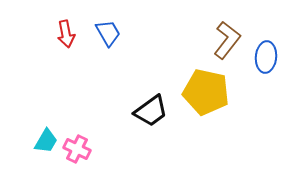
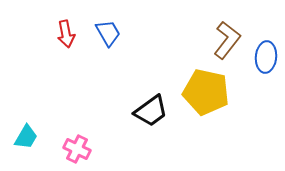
cyan trapezoid: moved 20 px left, 4 px up
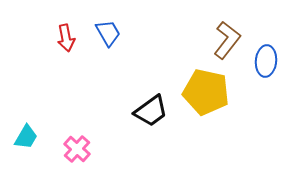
red arrow: moved 4 px down
blue ellipse: moved 4 px down
pink cross: rotated 16 degrees clockwise
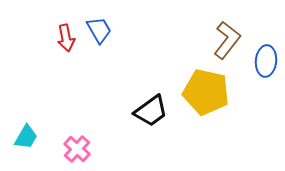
blue trapezoid: moved 9 px left, 3 px up
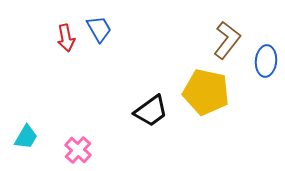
blue trapezoid: moved 1 px up
pink cross: moved 1 px right, 1 px down
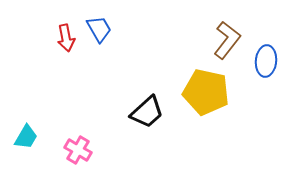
black trapezoid: moved 4 px left, 1 px down; rotated 6 degrees counterclockwise
pink cross: rotated 12 degrees counterclockwise
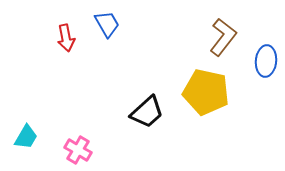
blue trapezoid: moved 8 px right, 5 px up
brown L-shape: moved 4 px left, 3 px up
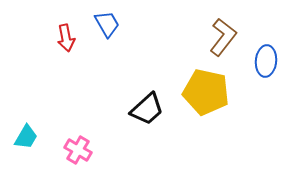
black trapezoid: moved 3 px up
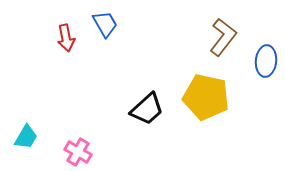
blue trapezoid: moved 2 px left
yellow pentagon: moved 5 px down
pink cross: moved 2 px down
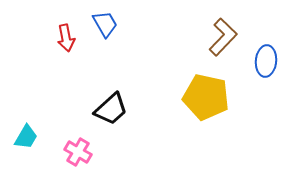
brown L-shape: rotated 6 degrees clockwise
black trapezoid: moved 36 px left
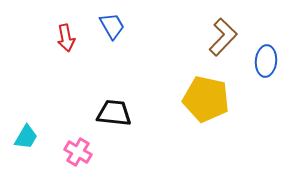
blue trapezoid: moved 7 px right, 2 px down
yellow pentagon: moved 2 px down
black trapezoid: moved 3 px right, 4 px down; rotated 132 degrees counterclockwise
